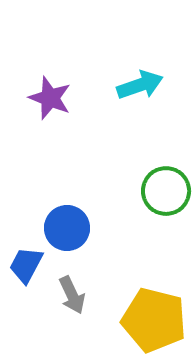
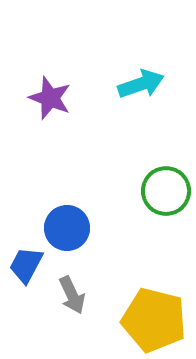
cyan arrow: moved 1 px right, 1 px up
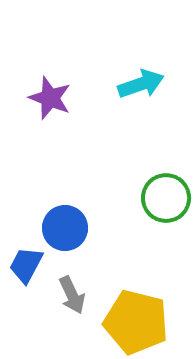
green circle: moved 7 px down
blue circle: moved 2 px left
yellow pentagon: moved 18 px left, 2 px down
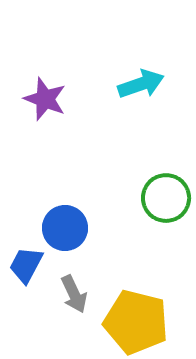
purple star: moved 5 px left, 1 px down
gray arrow: moved 2 px right, 1 px up
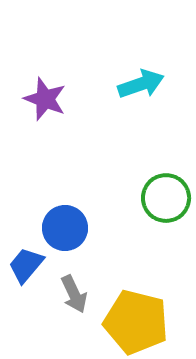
blue trapezoid: rotated 12 degrees clockwise
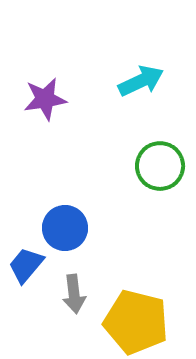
cyan arrow: moved 3 px up; rotated 6 degrees counterclockwise
purple star: rotated 30 degrees counterclockwise
green circle: moved 6 px left, 32 px up
gray arrow: rotated 18 degrees clockwise
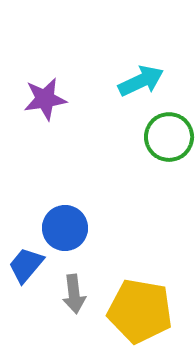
green circle: moved 9 px right, 29 px up
yellow pentagon: moved 4 px right, 11 px up; rotated 4 degrees counterclockwise
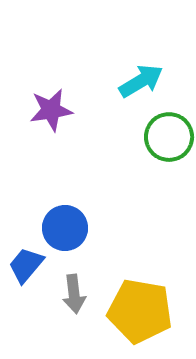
cyan arrow: rotated 6 degrees counterclockwise
purple star: moved 6 px right, 11 px down
